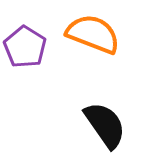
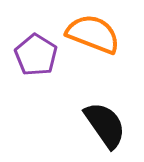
purple pentagon: moved 11 px right, 8 px down
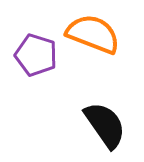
purple pentagon: rotated 15 degrees counterclockwise
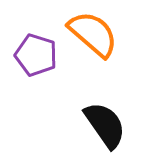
orange semicircle: rotated 20 degrees clockwise
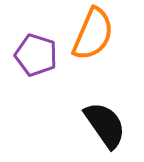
orange semicircle: rotated 72 degrees clockwise
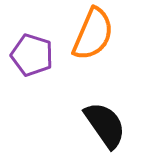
purple pentagon: moved 4 px left
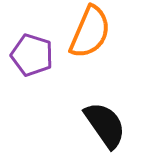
orange semicircle: moved 3 px left, 2 px up
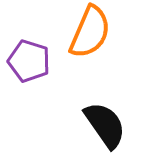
purple pentagon: moved 3 px left, 6 px down
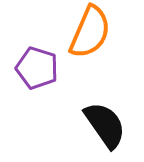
purple pentagon: moved 8 px right, 7 px down
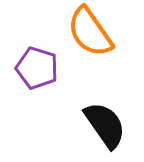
orange semicircle: rotated 122 degrees clockwise
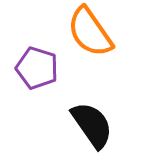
black semicircle: moved 13 px left
